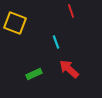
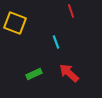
red arrow: moved 4 px down
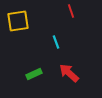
yellow square: moved 3 px right, 2 px up; rotated 30 degrees counterclockwise
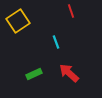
yellow square: rotated 25 degrees counterclockwise
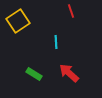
cyan line: rotated 16 degrees clockwise
green rectangle: rotated 56 degrees clockwise
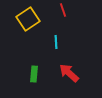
red line: moved 8 px left, 1 px up
yellow square: moved 10 px right, 2 px up
green rectangle: rotated 63 degrees clockwise
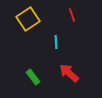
red line: moved 9 px right, 5 px down
green rectangle: moved 1 px left, 3 px down; rotated 42 degrees counterclockwise
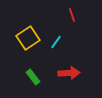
yellow square: moved 19 px down
cyan line: rotated 40 degrees clockwise
red arrow: rotated 135 degrees clockwise
